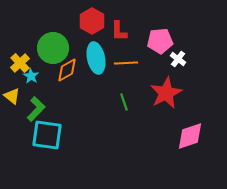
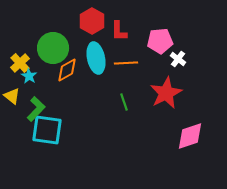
cyan star: moved 2 px left
cyan square: moved 5 px up
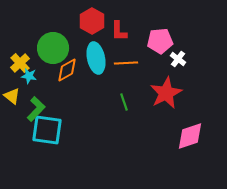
cyan star: rotated 21 degrees counterclockwise
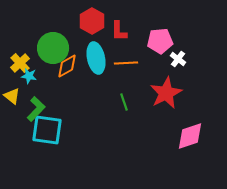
orange diamond: moved 4 px up
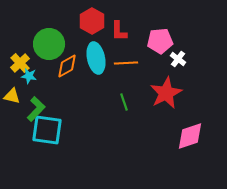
green circle: moved 4 px left, 4 px up
yellow triangle: rotated 24 degrees counterclockwise
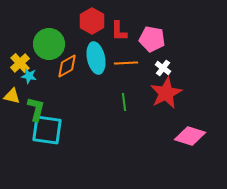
pink pentagon: moved 8 px left, 2 px up; rotated 15 degrees clockwise
white cross: moved 15 px left, 9 px down
green line: rotated 12 degrees clockwise
green L-shape: rotated 30 degrees counterclockwise
pink diamond: rotated 36 degrees clockwise
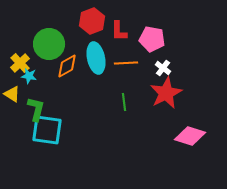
red hexagon: rotated 10 degrees clockwise
yellow triangle: moved 2 px up; rotated 18 degrees clockwise
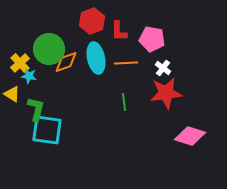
green circle: moved 5 px down
orange diamond: moved 1 px left, 4 px up; rotated 10 degrees clockwise
red star: rotated 20 degrees clockwise
